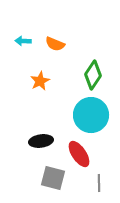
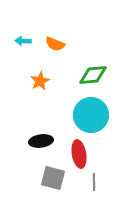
green diamond: rotated 52 degrees clockwise
red ellipse: rotated 24 degrees clockwise
gray line: moved 5 px left, 1 px up
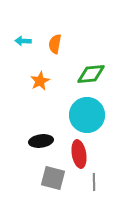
orange semicircle: rotated 78 degrees clockwise
green diamond: moved 2 px left, 1 px up
cyan circle: moved 4 px left
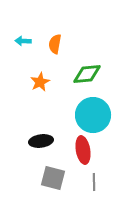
green diamond: moved 4 px left
orange star: moved 1 px down
cyan circle: moved 6 px right
red ellipse: moved 4 px right, 4 px up
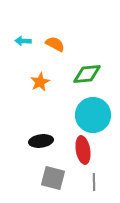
orange semicircle: rotated 108 degrees clockwise
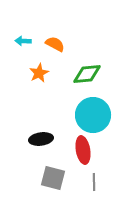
orange star: moved 1 px left, 9 px up
black ellipse: moved 2 px up
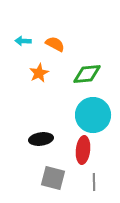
red ellipse: rotated 16 degrees clockwise
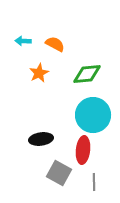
gray square: moved 6 px right, 5 px up; rotated 15 degrees clockwise
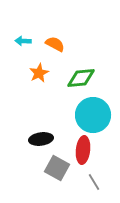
green diamond: moved 6 px left, 4 px down
gray square: moved 2 px left, 5 px up
gray line: rotated 30 degrees counterclockwise
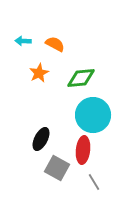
black ellipse: rotated 55 degrees counterclockwise
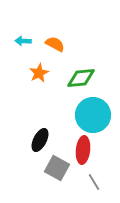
black ellipse: moved 1 px left, 1 px down
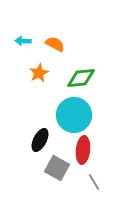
cyan circle: moved 19 px left
